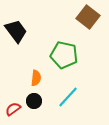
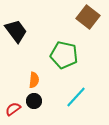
orange semicircle: moved 2 px left, 2 px down
cyan line: moved 8 px right
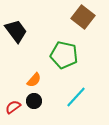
brown square: moved 5 px left
orange semicircle: rotated 35 degrees clockwise
red semicircle: moved 2 px up
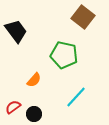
black circle: moved 13 px down
